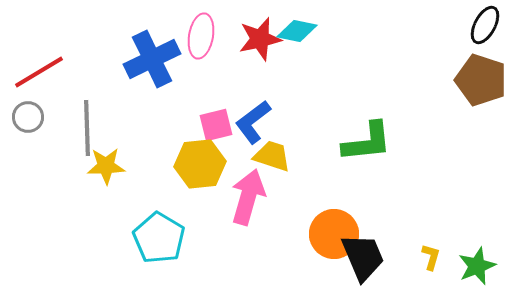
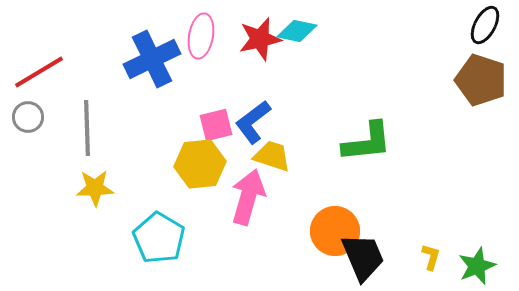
yellow star: moved 11 px left, 22 px down
orange circle: moved 1 px right, 3 px up
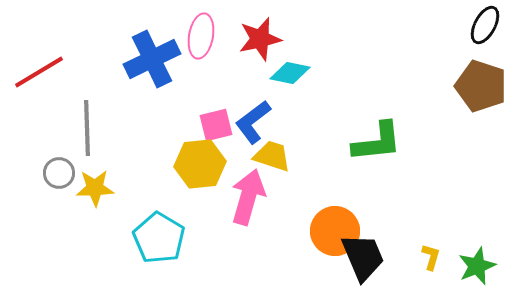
cyan diamond: moved 7 px left, 42 px down
brown pentagon: moved 6 px down
gray circle: moved 31 px right, 56 px down
green L-shape: moved 10 px right
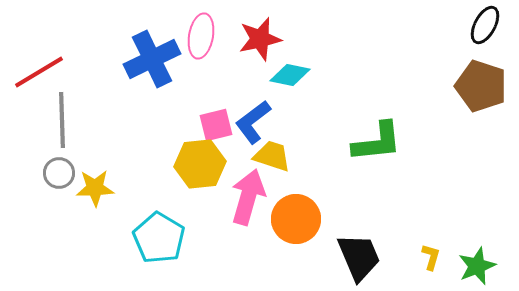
cyan diamond: moved 2 px down
gray line: moved 25 px left, 8 px up
orange circle: moved 39 px left, 12 px up
black trapezoid: moved 4 px left
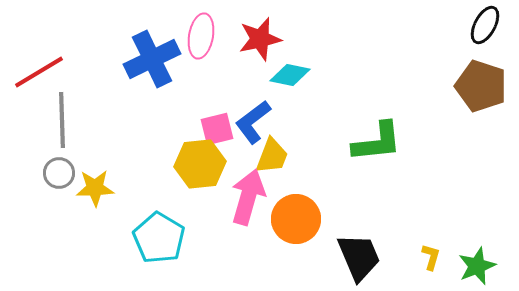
pink square: moved 1 px right, 4 px down
yellow trapezoid: rotated 93 degrees clockwise
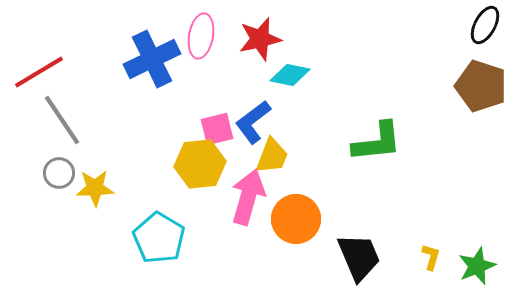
gray line: rotated 32 degrees counterclockwise
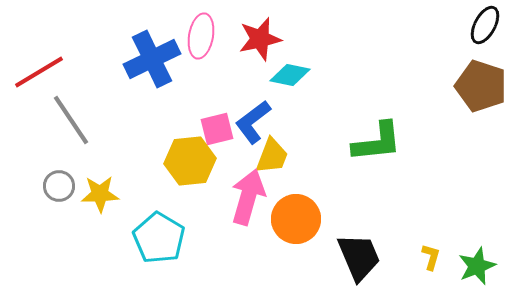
gray line: moved 9 px right
yellow hexagon: moved 10 px left, 3 px up
gray circle: moved 13 px down
yellow star: moved 5 px right, 6 px down
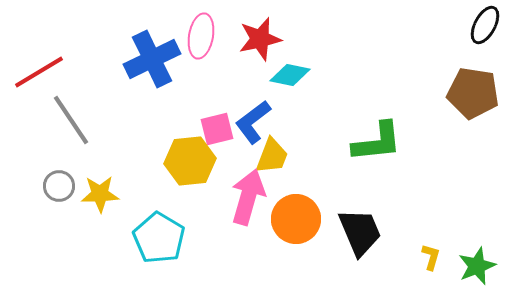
brown pentagon: moved 8 px left, 7 px down; rotated 9 degrees counterclockwise
black trapezoid: moved 1 px right, 25 px up
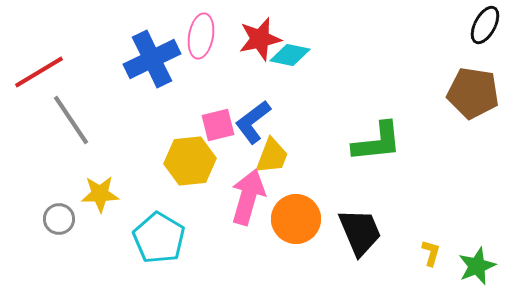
cyan diamond: moved 20 px up
pink square: moved 1 px right, 4 px up
gray circle: moved 33 px down
yellow L-shape: moved 4 px up
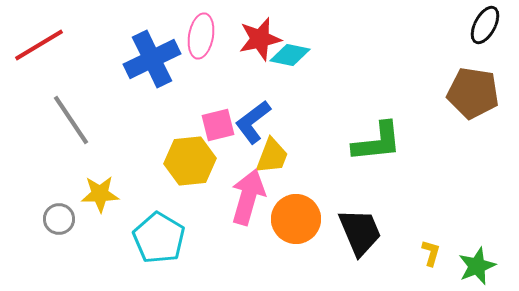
red line: moved 27 px up
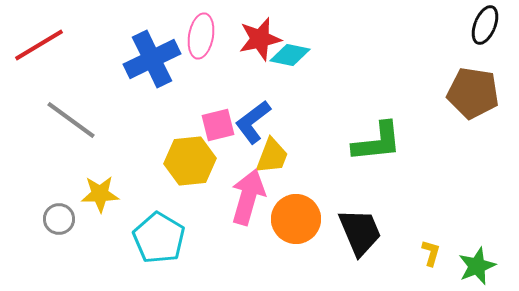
black ellipse: rotated 6 degrees counterclockwise
gray line: rotated 20 degrees counterclockwise
